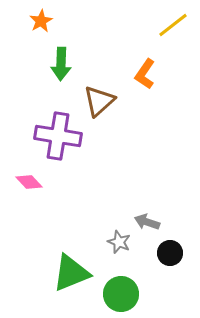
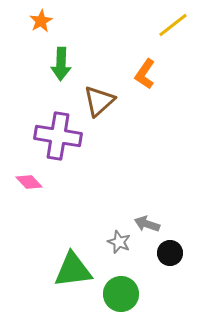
gray arrow: moved 2 px down
green triangle: moved 2 px right, 3 px up; rotated 15 degrees clockwise
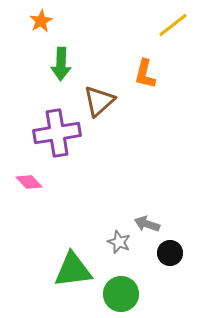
orange L-shape: rotated 20 degrees counterclockwise
purple cross: moved 1 px left, 3 px up; rotated 18 degrees counterclockwise
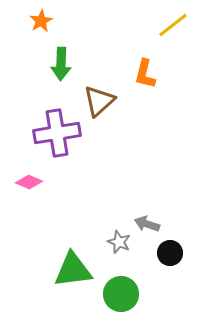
pink diamond: rotated 24 degrees counterclockwise
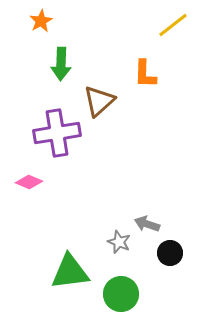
orange L-shape: rotated 12 degrees counterclockwise
green triangle: moved 3 px left, 2 px down
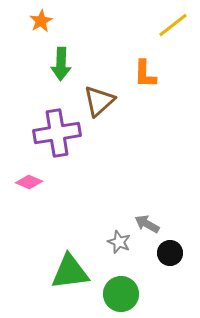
gray arrow: rotated 10 degrees clockwise
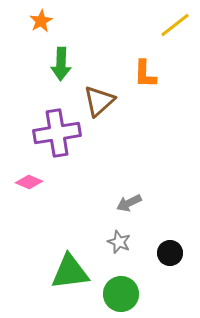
yellow line: moved 2 px right
gray arrow: moved 18 px left, 21 px up; rotated 55 degrees counterclockwise
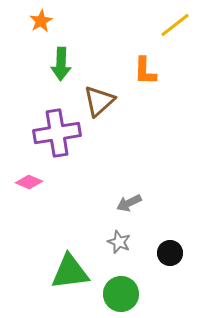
orange L-shape: moved 3 px up
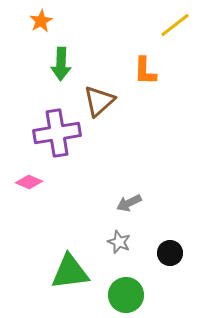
green circle: moved 5 px right, 1 px down
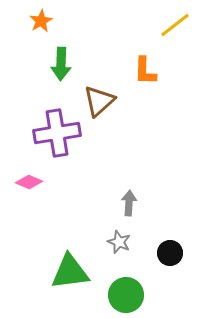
gray arrow: rotated 120 degrees clockwise
